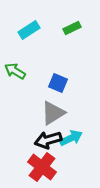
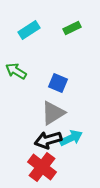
green arrow: moved 1 px right
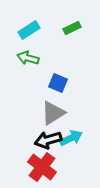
green arrow: moved 12 px right, 13 px up; rotated 15 degrees counterclockwise
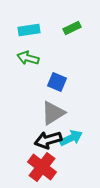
cyan rectangle: rotated 25 degrees clockwise
blue square: moved 1 px left, 1 px up
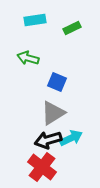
cyan rectangle: moved 6 px right, 10 px up
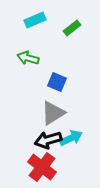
cyan rectangle: rotated 15 degrees counterclockwise
green rectangle: rotated 12 degrees counterclockwise
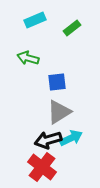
blue square: rotated 30 degrees counterclockwise
gray triangle: moved 6 px right, 1 px up
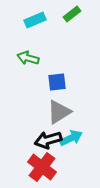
green rectangle: moved 14 px up
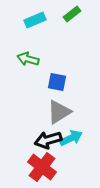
green arrow: moved 1 px down
blue square: rotated 18 degrees clockwise
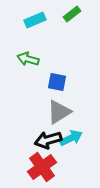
red cross: rotated 16 degrees clockwise
